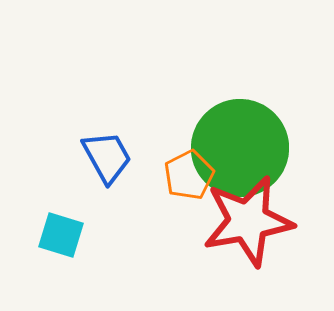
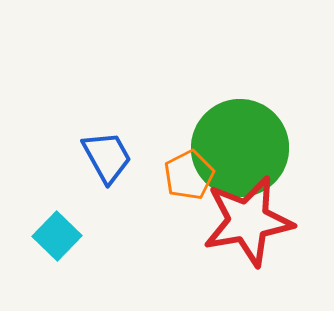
cyan square: moved 4 px left, 1 px down; rotated 27 degrees clockwise
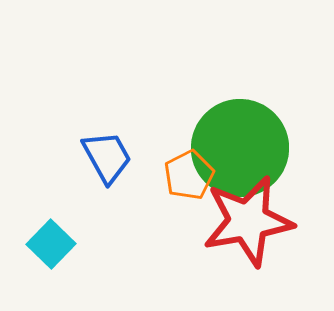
cyan square: moved 6 px left, 8 px down
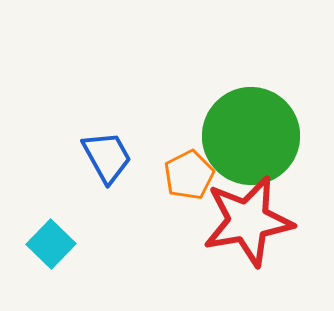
green circle: moved 11 px right, 12 px up
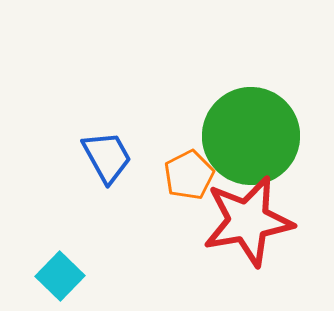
cyan square: moved 9 px right, 32 px down
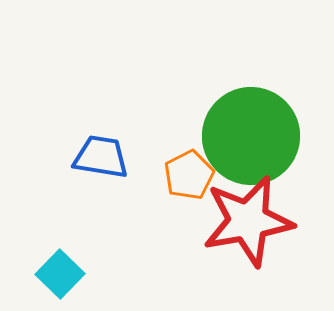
blue trapezoid: moved 6 px left; rotated 52 degrees counterclockwise
cyan square: moved 2 px up
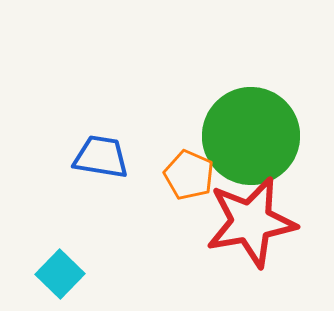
orange pentagon: rotated 21 degrees counterclockwise
red star: moved 3 px right, 1 px down
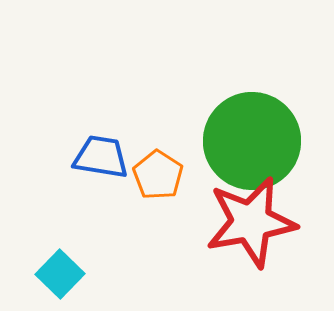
green circle: moved 1 px right, 5 px down
orange pentagon: moved 31 px left; rotated 9 degrees clockwise
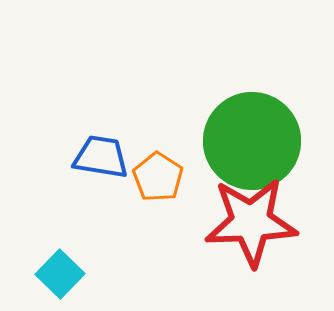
orange pentagon: moved 2 px down
red star: rotated 8 degrees clockwise
